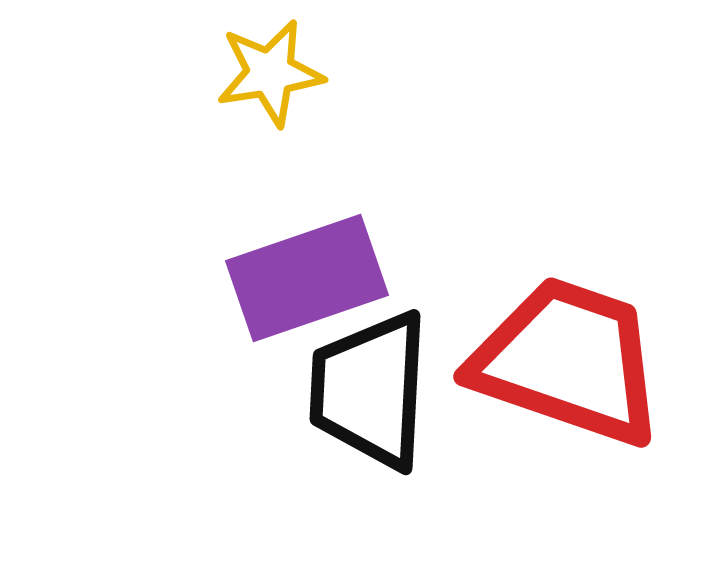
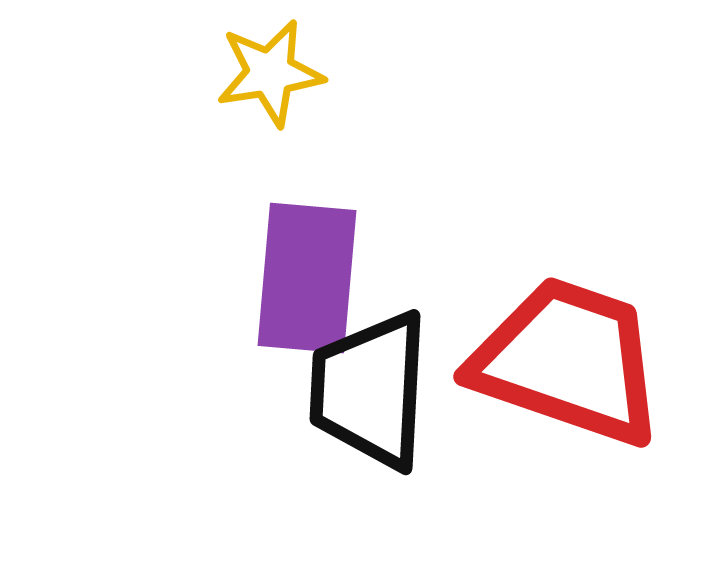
purple rectangle: rotated 66 degrees counterclockwise
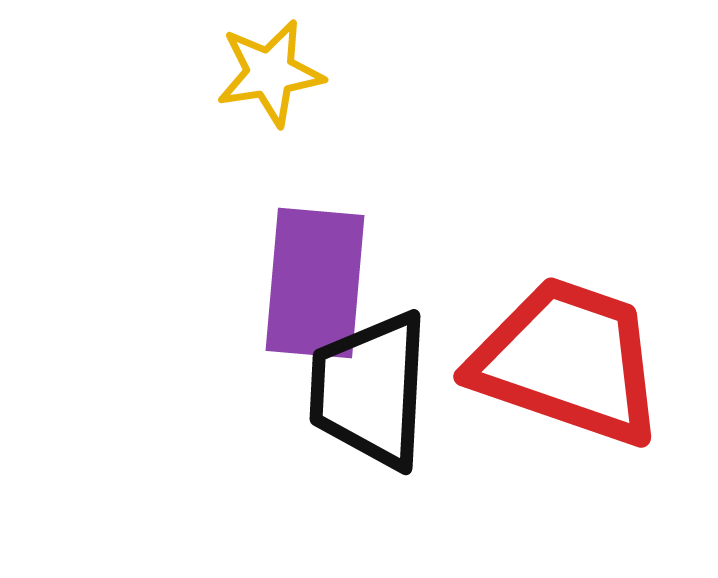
purple rectangle: moved 8 px right, 5 px down
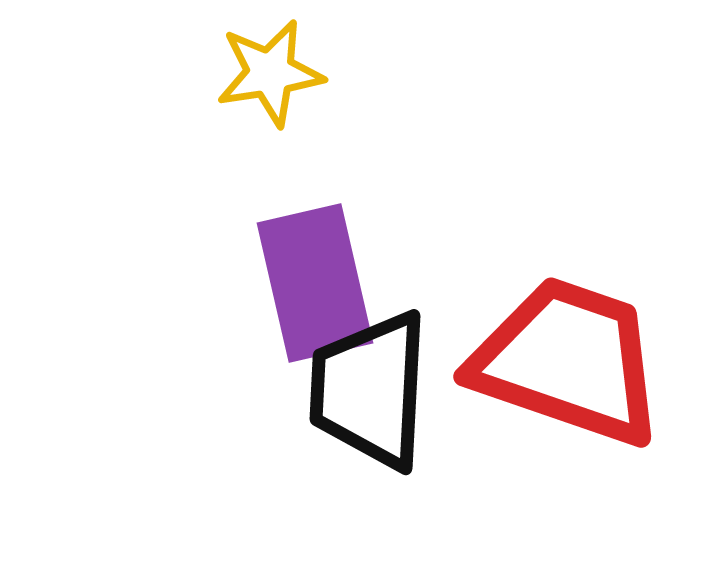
purple rectangle: rotated 18 degrees counterclockwise
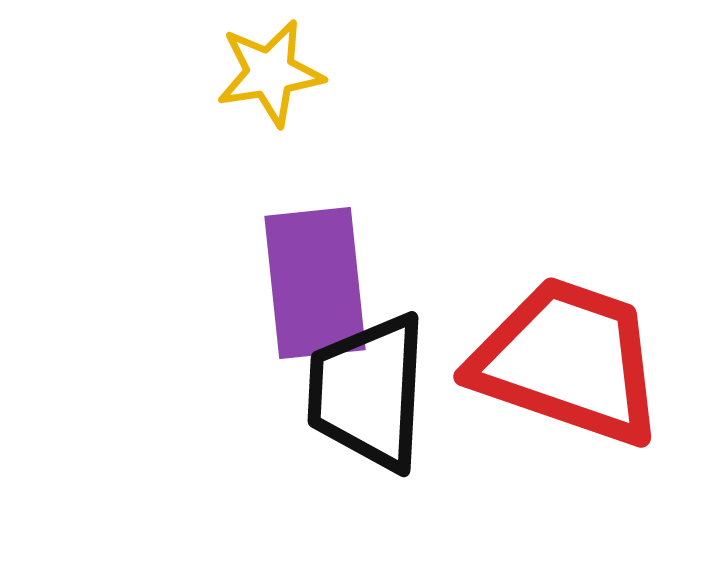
purple rectangle: rotated 7 degrees clockwise
black trapezoid: moved 2 px left, 2 px down
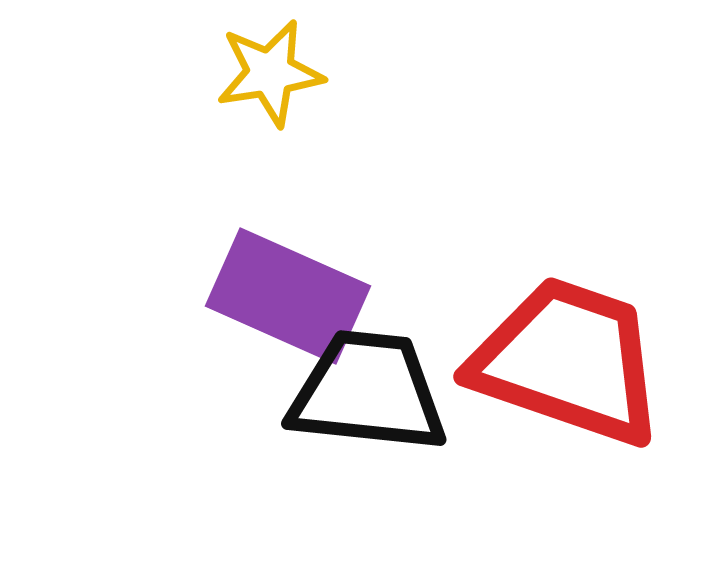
purple rectangle: moved 27 px left, 13 px down; rotated 60 degrees counterclockwise
black trapezoid: rotated 93 degrees clockwise
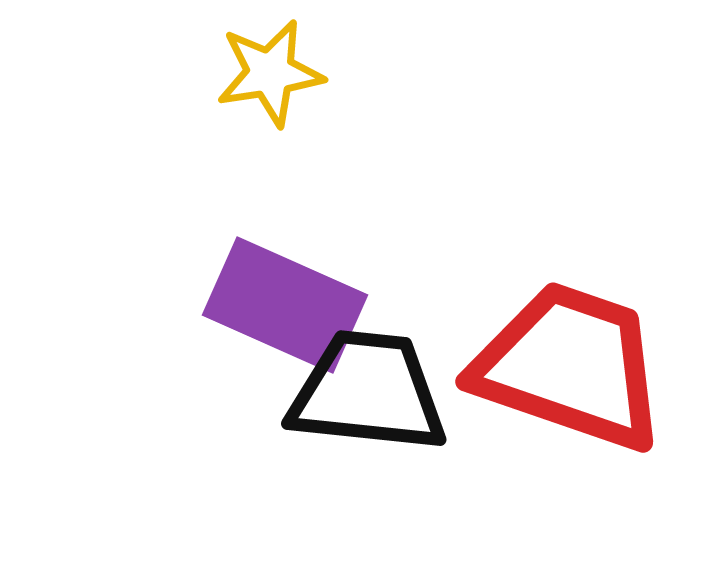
purple rectangle: moved 3 px left, 9 px down
red trapezoid: moved 2 px right, 5 px down
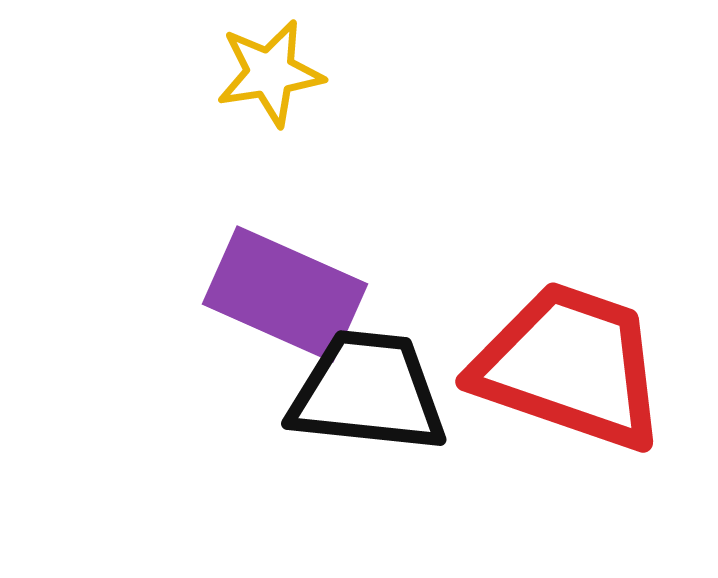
purple rectangle: moved 11 px up
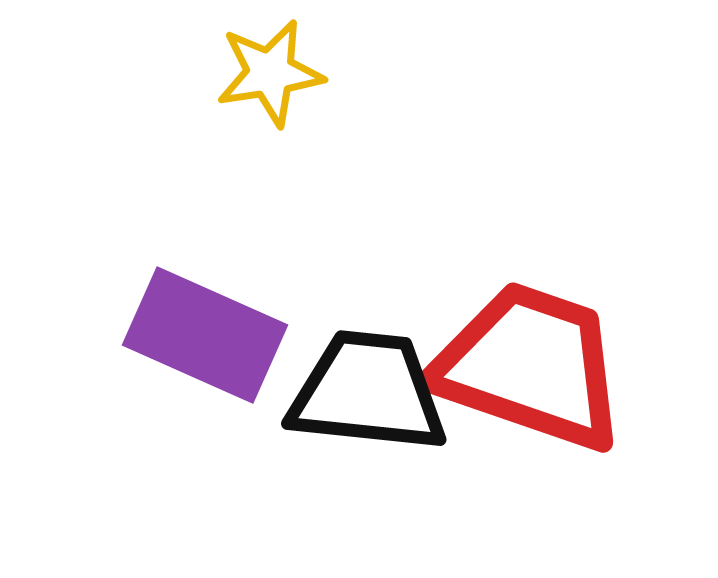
purple rectangle: moved 80 px left, 41 px down
red trapezoid: moved 40 px left
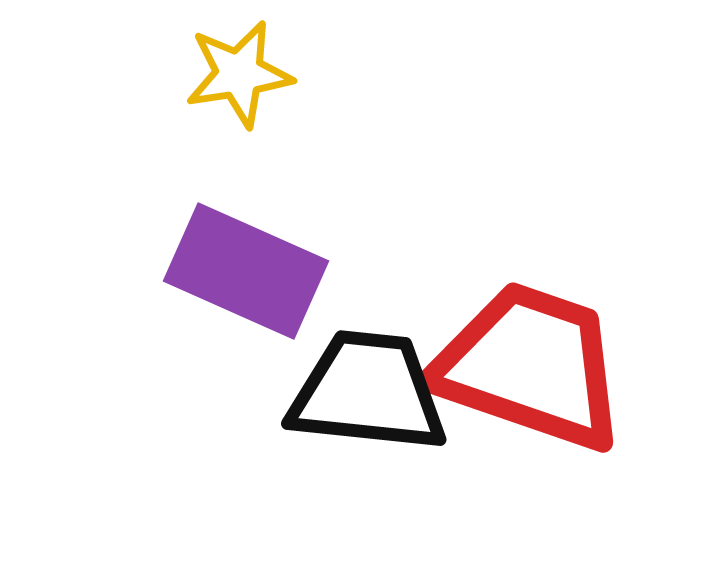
yellow star: moved 31 px left, 1 px down
purple rectangle: moved 41 px right, 64 px up
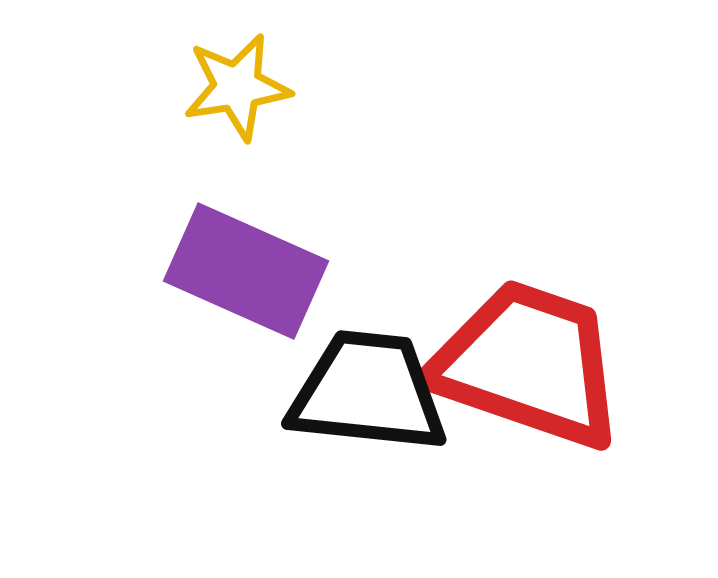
yellow star: moved 2 px left, 13 px down
red trapezoid: moved 2 px left, 2 px up
